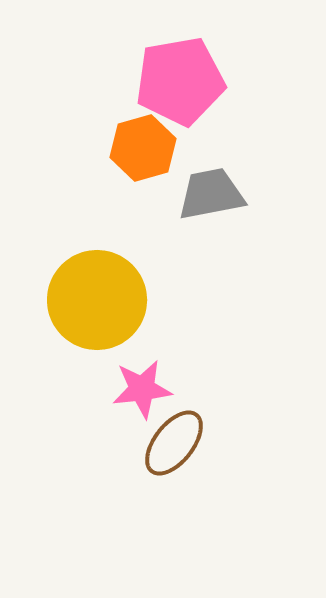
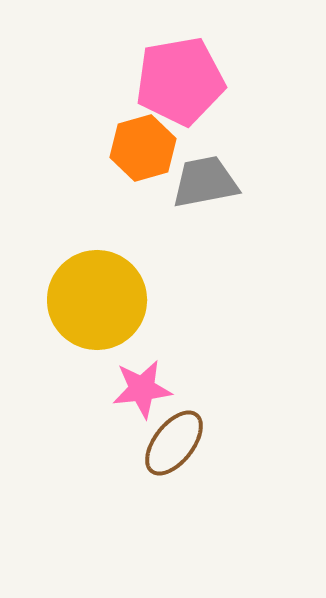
gray trapezoid: moved 6 px left, 12 px up
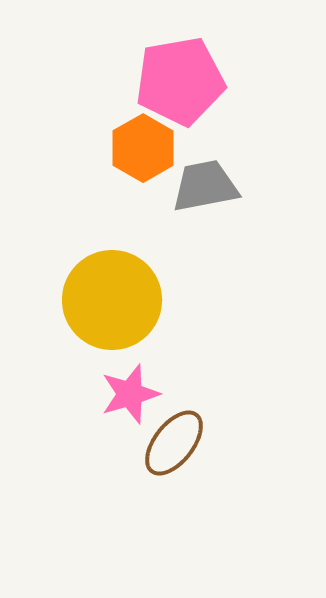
orange hexagon: rotated 14 degrees counterclockwise
gray trapezoid: moved 4 px down
yellow circle: moved 15 px right
pink star: moved 12 px left, 5 px down; rotated 10 degrees counterclockwise
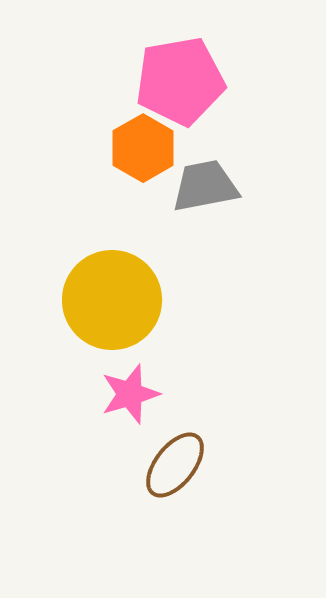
brown ellipse: moved 1 px right, 22 px down
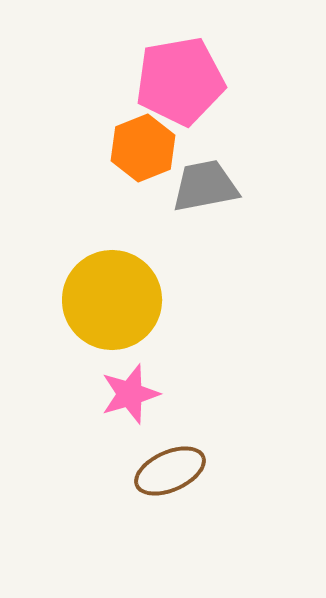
orange hexagon: rotated 8 degrees clockwise
brown ellipse: moved 5 px left, 6 px down; rotated 28 degrees clockwise
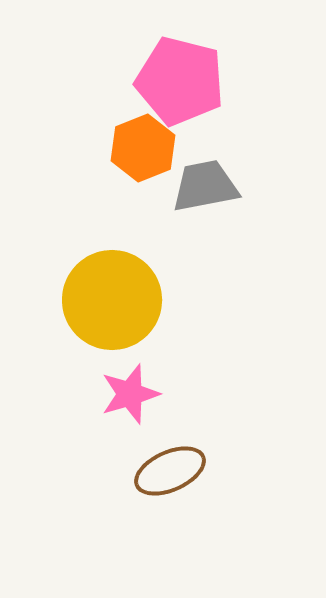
pink pentagon: rotated 24 degrees clockwise
